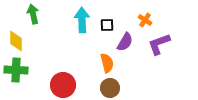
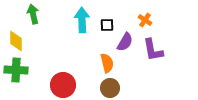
purple L-shape: moved 6 px left, 6 px down; rotated 80 degrees counterclockwise
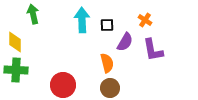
yellow diamond: moved 1 px left, 1 px down
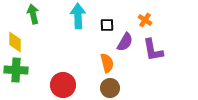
cyan arrow: moved 4 px left, 4 px up
